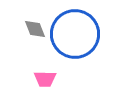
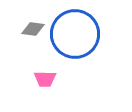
gray diamond: moved 2 px left; rotated 60 degrees counterclockwise
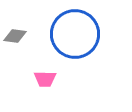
gray diamond: moved 18 px left, 7 px down
